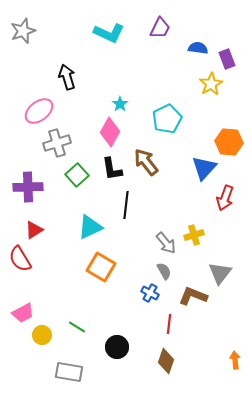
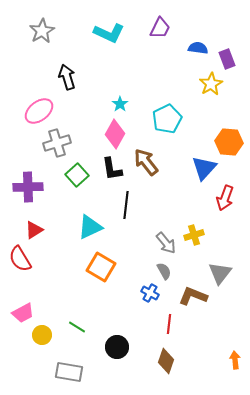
gray star: moved 19 px right; rotated 10 degrees counterclockwise
pink diamond: moved 5 px right, 2 px down
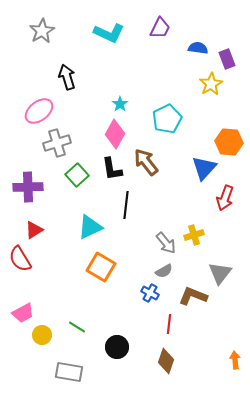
gray semicircle: rotated 90 degrees clockwise
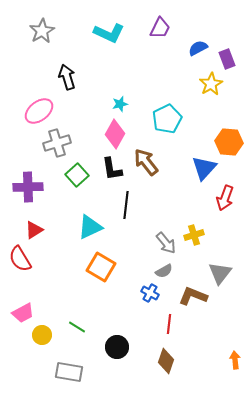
blue semicircle: rotated 36 degrees counterclockwise
cyan star: rotated 21 degrees clockwise
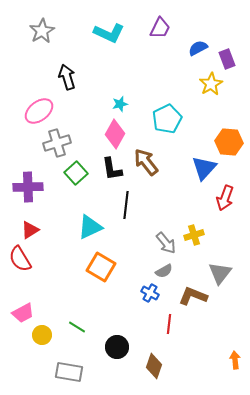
green square: moved 1 px left, 2 px up
red triangle: moved 4 px left
brown diamond: moved 12 px left, 5 px down
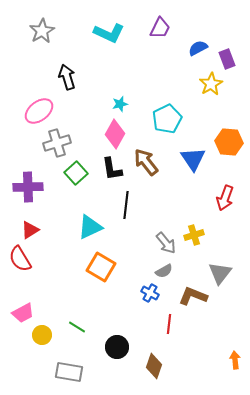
blue triangle: moved 11 px left, 9 px up; rotated 16 degrees counterclockwise
